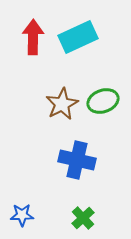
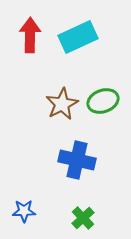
red arrow: moved 3 px left, 2 px up
blue star: moved 2 px right, 4 px up
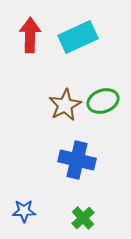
brown star: moved 3 px right, 1 px down
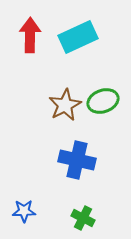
green cross: rotated 20 degrees counterclockwise
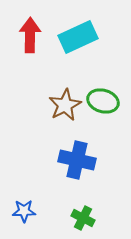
green ellipse: rotated 36 degrees clockwise
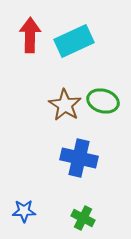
cyan rectangle: moved 4 px left, 4 px down
brown star: rotated 12 degrees counterclockwise
blue cross: moved 2 px right, 2 px up
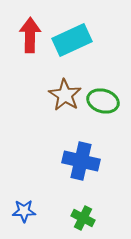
cyan rectangle: moved 2 px left, 1 px up
brown star: moved 10 px up
blue cross: moved 2 px right, 3 px down
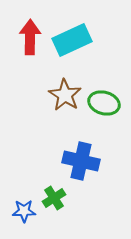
red arrow: moved 2 px down
green ellipse: moved 1 px right, 2 px down
green cross: moved 29 px left, 20 px up; rotated 30 degrees clockwise
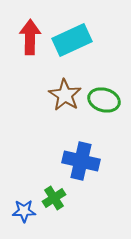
green ellipse: moved 3 px up
